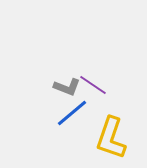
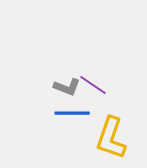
blue line: rotated 40 degrees clockwise
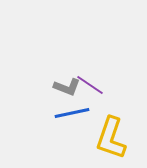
purple line: moved 3 px left
blue line: rotated 12 degrees counterclockwise
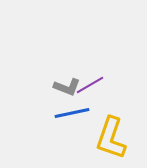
purple line: rotated 64 degrees counterclockwise
